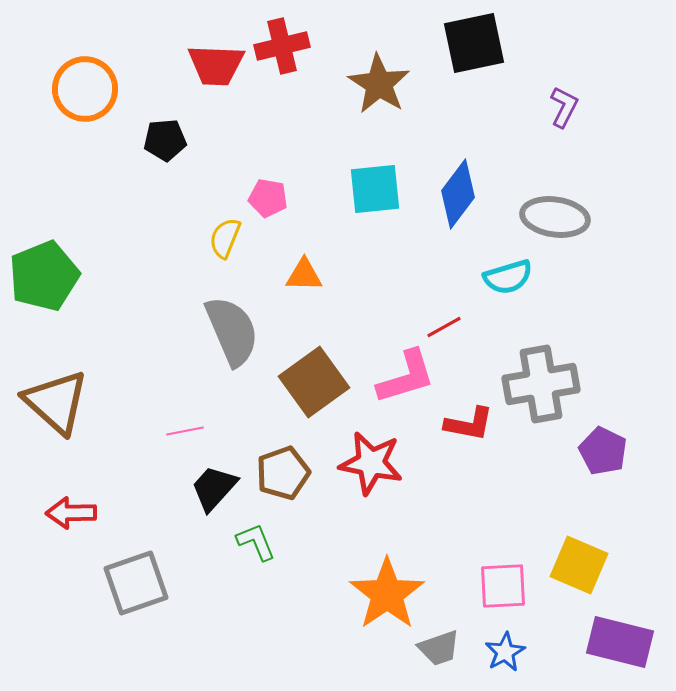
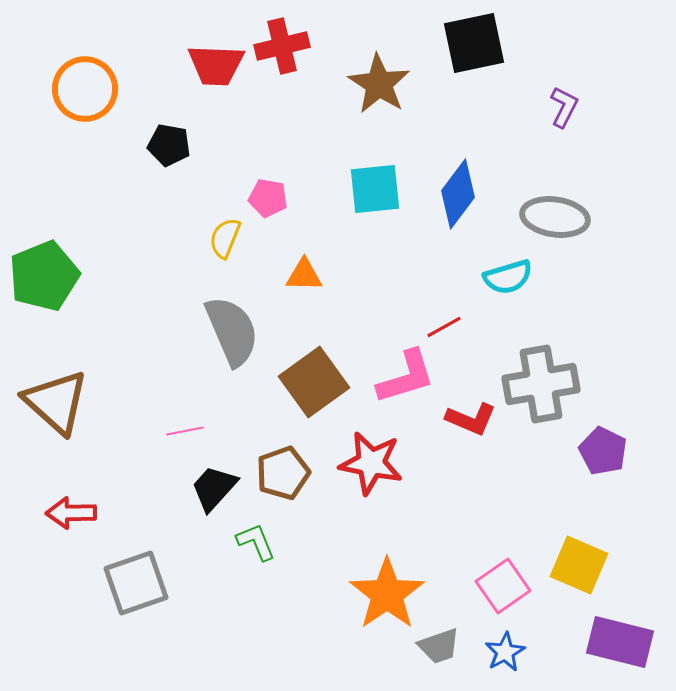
black pentagon: moved 4 px right, 5 px down; rotated 15 degrees clockwise
red L-shape: moved 2 px right, 5 px up; rotated 12 degrees clockwise
pink square: rotated 32 degrees counterclockwise
gray trapezoid: moved 2 px up
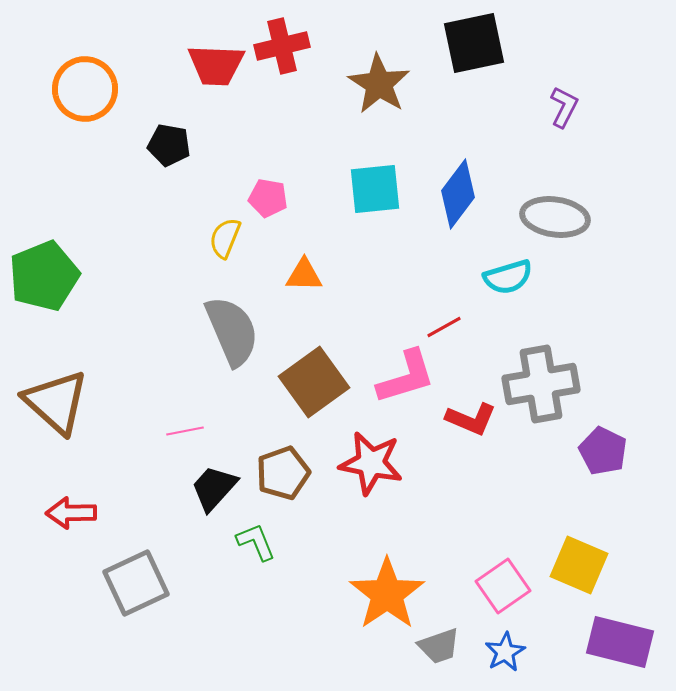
gray square: rotated 6 degrees counterclockwise
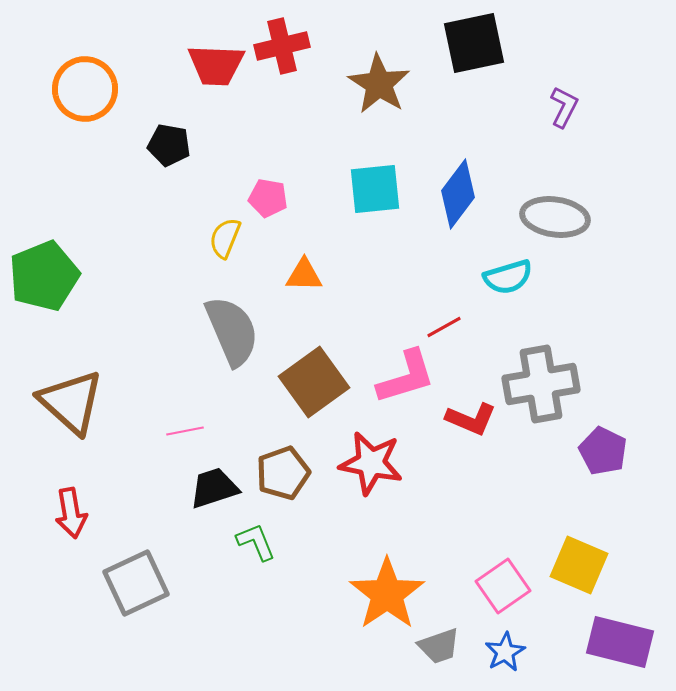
brown triangle: moved 15 px right
black trapezoid: rotated 30 degrees clockwise
red arrow: rotated 99 degrees counterclockwise
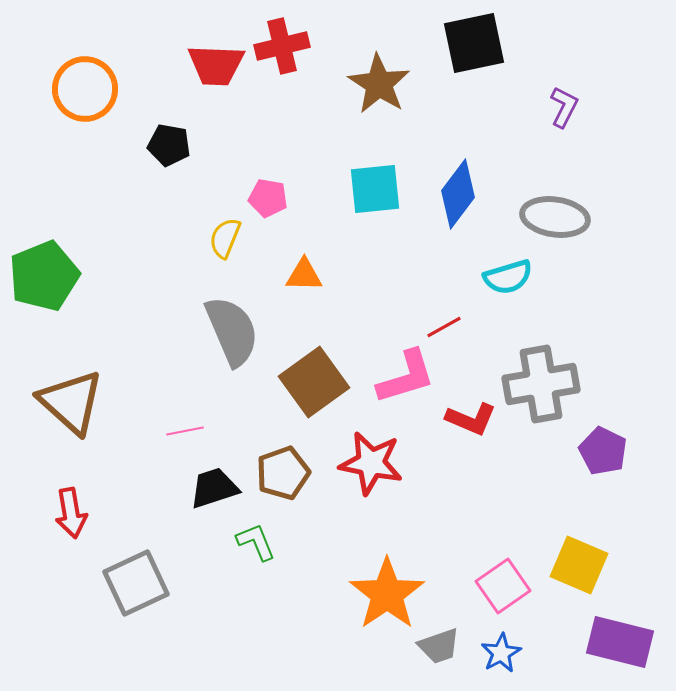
blue star: moved 4 px left, 1 px down
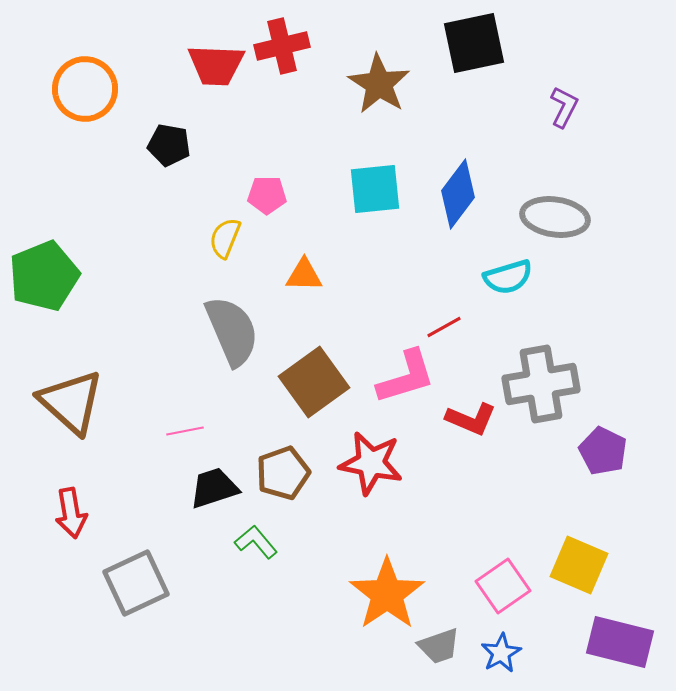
pink pentagon: moved 1 px left, 3 px up; rotated 9 degrees counterclockwise
green L-shape: rotated 18 degrees counterclockwise
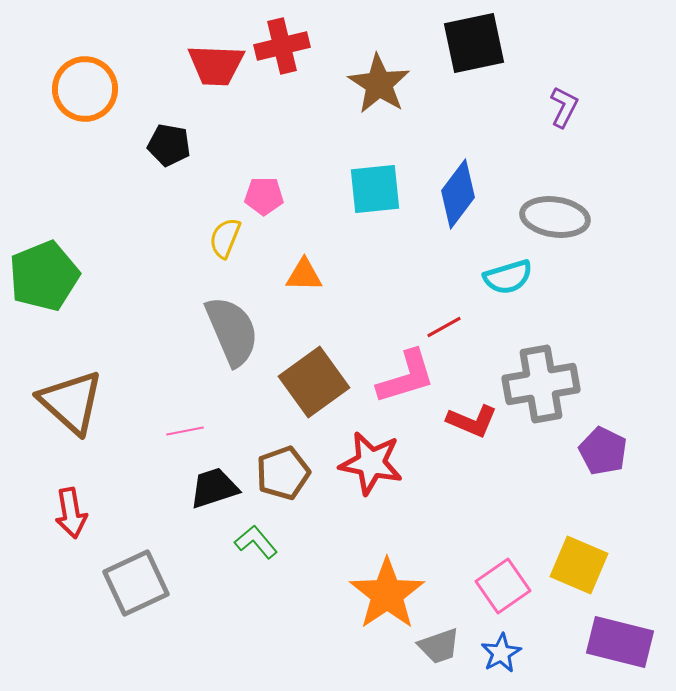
pink pentagon: moved 3 px left, 1 px down
red L-shape: moved 1 px right, 2 px down
